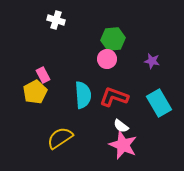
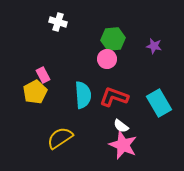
white cross: moved 2 px right, 2 px down
purple star: moved 2 px right, 15 px up
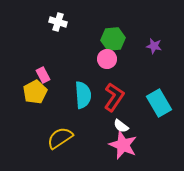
red L-shape: rotated 104 degrees clockwise
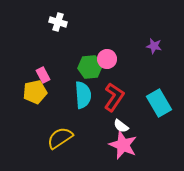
green hexagon: moved 23 px left, 28 px down
yellow pentagon: rotated 15 degrees clockwise
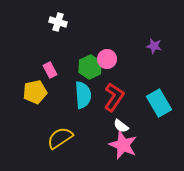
green hexagon: rotated 20 degrees counterclockwise
pink rectangle: moved 7 px right, 5 px up
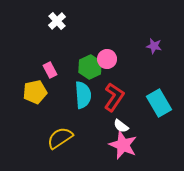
white cross: moved 1 px left, 1 px up; rotated 30 degrees clockwise
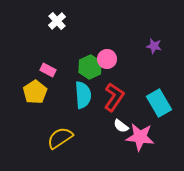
pink rectangle: moved 2 px left; rotated 35 degrees counterclockwise
yellow pentagon: rotated 20 degrees counterclockwise
pink star: moved 17 px right, 8 px up; rotated 16 degrees counterclockwise
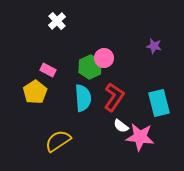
pink circle: moved 3 px left, 1 px up
cyan semicircle: moved 3 px down
cyan rectangle: rotated 16 degrees clockwise
yellow semicircle: moved 2 px left, 3 px down
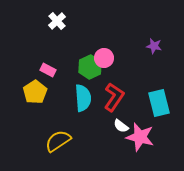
pink star: rotated 8 degrees clockwise
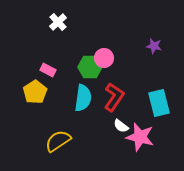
white cross: moved 1 px right, 1 px down
green hexagon: rotated 25 degrees clockwise
cyan semicircle: rotated 12 degrees clockwise
